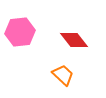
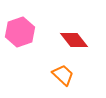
pink hexagon: rotated 12 degrees counterclockwise
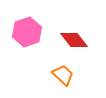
pink hexagon: moved 7 px right
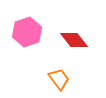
orange trapezoid: moved 4 px left, 4 px down; rotated 10 degrees clockwise
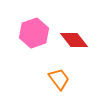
pink hexagon: moved 7 px right, 1 px down
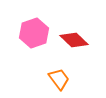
red diamond: rotated 8 degrees counterclockwise
